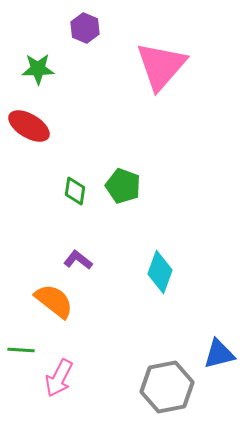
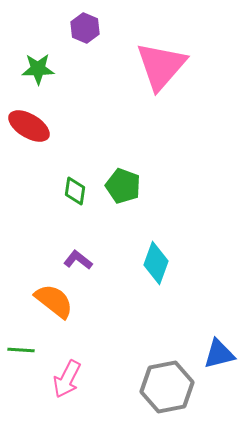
cyan diamond: moved 4 px left, 9 px up
pink arrow: moved 8 px right, 1 px down
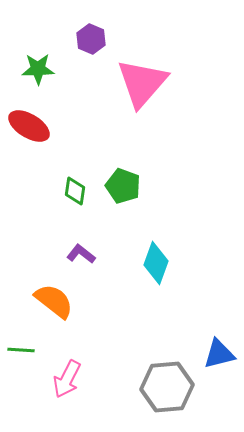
purple hexagon: moved 6 px right, 11 px down
pink triangle: moved 19 px left, 17 px down
purple L-shape: moved 3 px right, 6 px up
gray hexagon: rotated 6 degrees clockwise
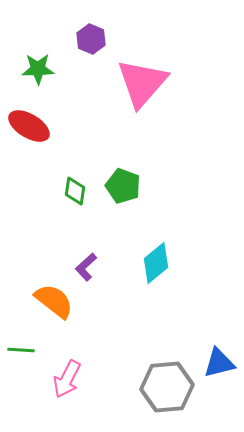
purple L-shape: moved 5 px right, 13 px down; rotated 80 degrees counterclockwise
cyan diamond: rotated 30 degrees clockwise
blue triangle: moved 9 px down
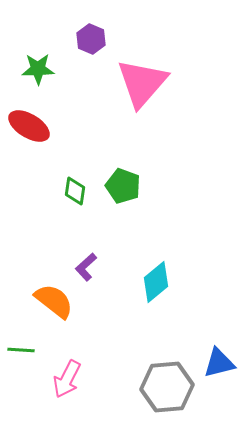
cyan diamond: moved 19 px down
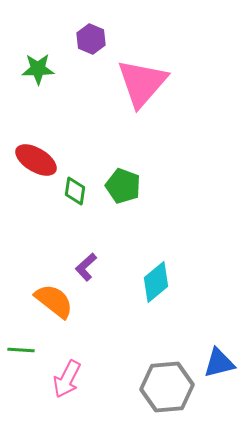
red ellipse: moved 7 px right, 34 px down
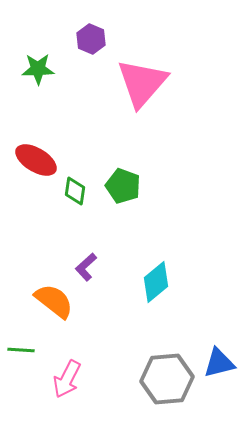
gray hexagon: moved 8 px up
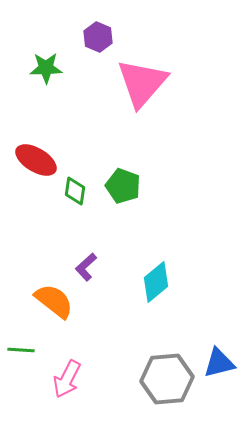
purple hexagon: moved 7 px right, 2 px up
green star: moved 8 px right, 1 px up
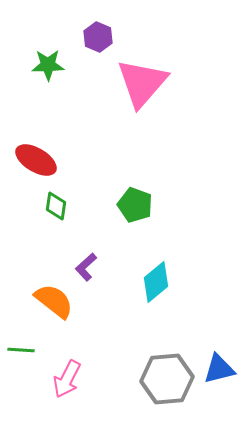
green star: moved 2 px right, 3 px up
green pentagon: moved 12 px right, 19 px down
green diamond: moved 19 px left, 15 px down
blue triangle: moved 6 px down
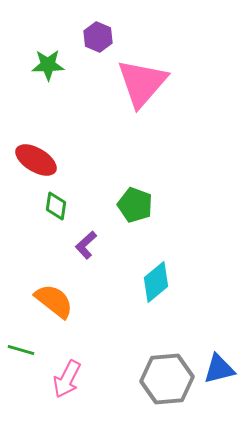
purple L-shape: moved 22 px up
green line: rotated 12 degrees clockwise
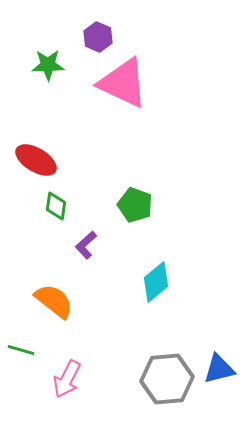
pink triangle: moved 19 px left; rotated 46 degrees counterclockwise
